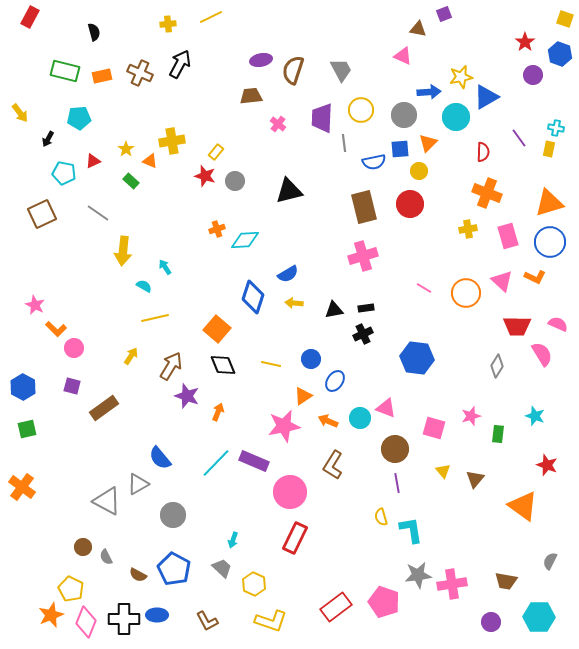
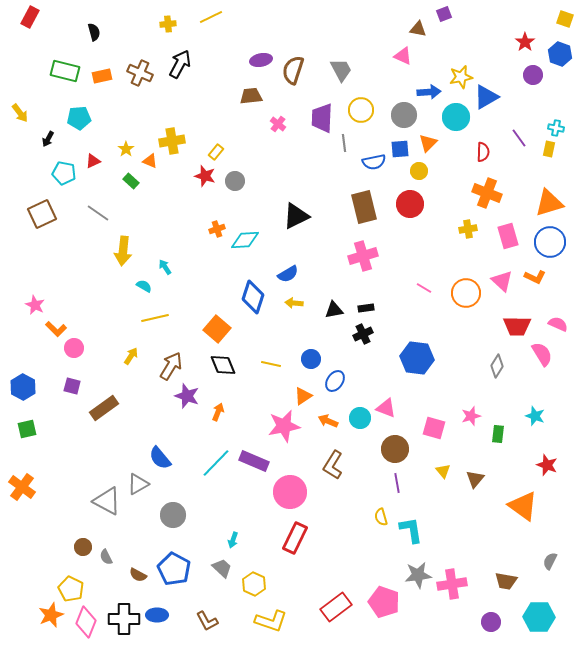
black triangle at (289, 191): moved 7 px right, 25 px down; rotated 12 degrees counterclockwise
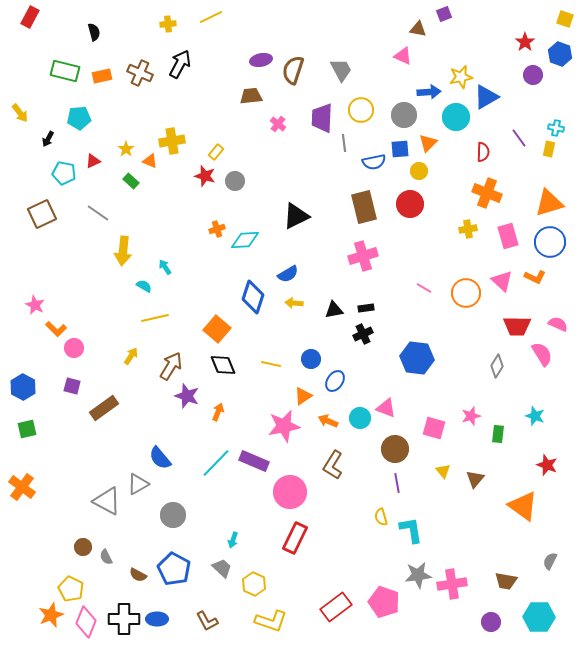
blue ellipse at (157, 615): moved 4 px down
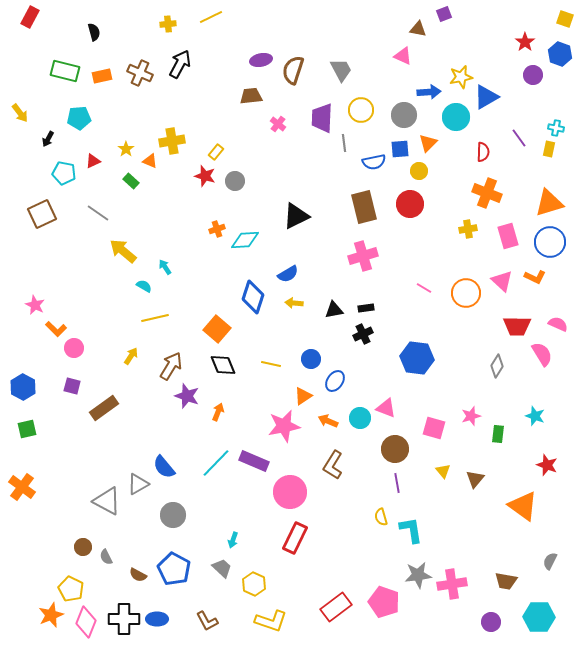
yellow arrow at (123, 251): rotated 124 degrees clockwise
blue semicircle at (160, 458): moved 4 px right, 9 px down
